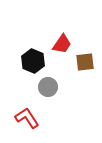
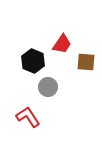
brown square: moved 1 px right; rotated 12 degrees clockwise
red L-shape: moved 1 px right, 1 px up
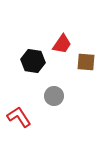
black hexagon: rotated 15 degrees counterclockwise
gray circle: moved 6 px right, 9 px down
red L-shape: moved 9 px left
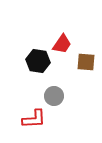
black hexagon: moved 5 px right
red L-shape: moved 15 px right, 2 px down; rotated 120 degrees clockwise
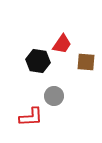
red L-shape: moved 3 px left, 2 px up
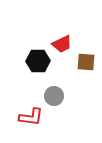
red trapezoid: rotated 30 degrees clockwise
black hexagon: rotated 10 degrees counterclockwise
red L-shape: rotated 10 degrees clockwise
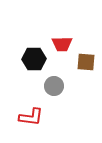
red trapezoid: rotated 25 degrees clockwise
black hexagon: moved 4 px left, 2 px up
gray circle: moved 10 px up
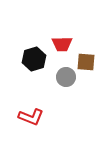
black hexagon: rotated 15 degrees counterclockwise
gray circle: moved 12 px right, 9 px up
red L-shape: rotated 15 degrees clockwise
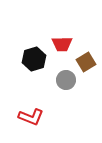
brown square: rotated 36 degrees counterclockwise
gray circle: moved 3 px down
